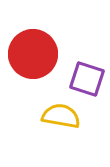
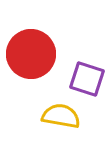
red circle: moved 2 px left
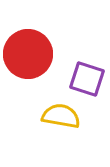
red circle: moved 3 px left
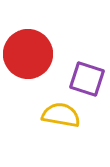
yellow semicircle: moved 1 px up
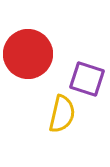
yellow semicircle: moved 1 px right, 1 px up; rotated 93 degrees clockwise
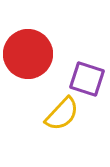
yellow semicircle: rotated 30 degrees clockwise
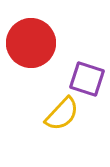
red circle: moved 3 px right, 11 px up
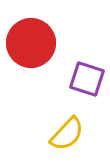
yellow semicircle: moved 5 px right, 20 px down
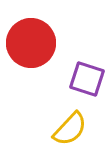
yellow semicircle: moved 3 px right, 5 px up
